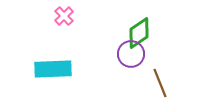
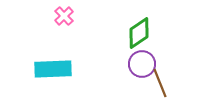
purple circle: moved 11 px right, 10 px down
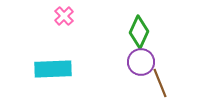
green diamond: moved 1 px up; rotated 32 degrees counterclockwise
purple circle: moved 1 px left, 2 px up
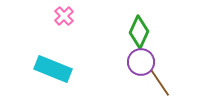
cyan rectangle: rotated 24 degrees clockwise
brown line: rotated 12 degrees counterclockwise
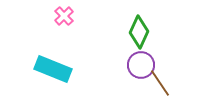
purple circle: moved 3 px down
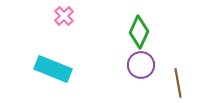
brown line: moved 18 px right; rotated 24 degrees clockwise
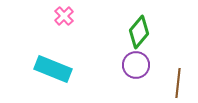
green diamond: rotated 16 degrees clockwise
purple circle: moved 5 px left
brown line: rotated 16 degrees clockwise
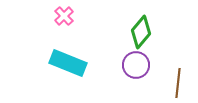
green diamond: moved 2 px right
cyan rectangle: moved 15 px right, 6 px up
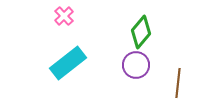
cyan rectangle: rotated 60 degrees counterclockwise
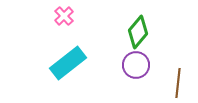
green diamond: moved 3 px left
